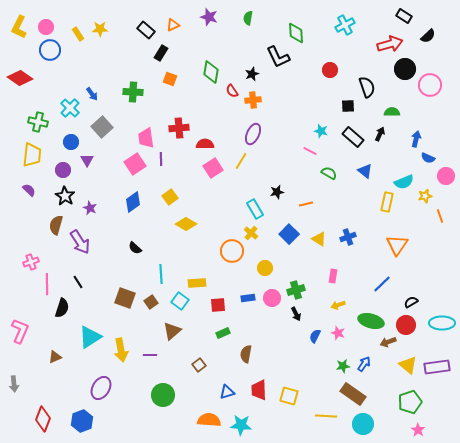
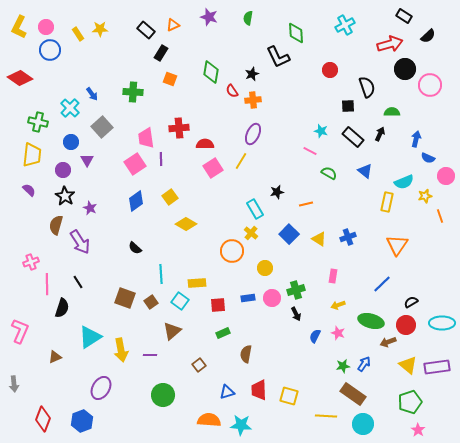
blue diamond at (133, 202): moved 3 px right, 1 px up
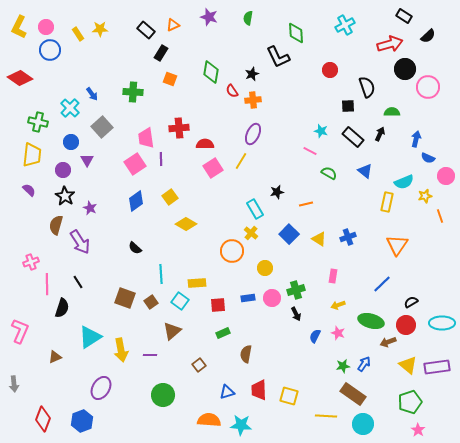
pink circle at (430, 85): moved 2 px left, 2 px down
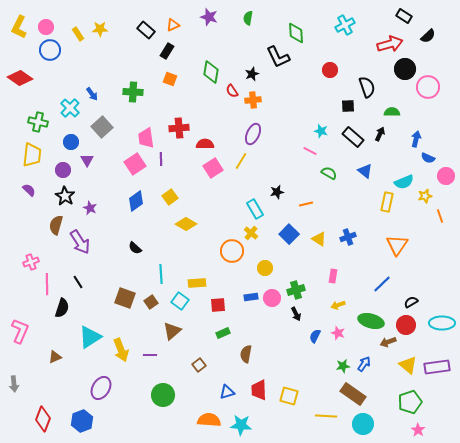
black rectangle at (161, 53): moved 6 px right, 2 px up
blue rectangle at (248, 298): moved 3 px right, 1 px up
yellow arrow at (121, 350): rotated 10 degrees counterclockwise
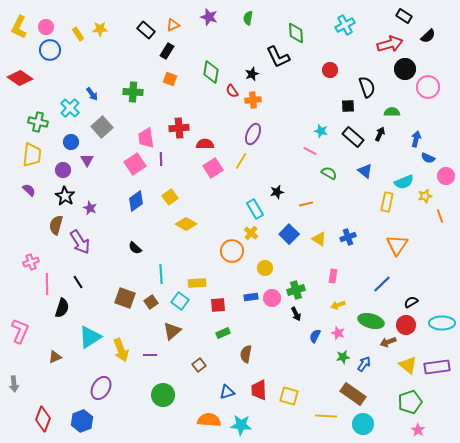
green star at (343, 366): moved 9 px up
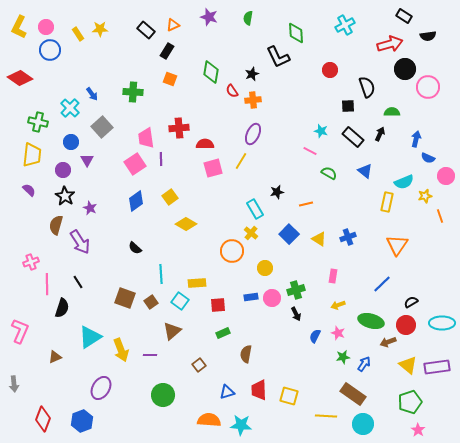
black semicircle at (428, 36): rotated 35 degrees clockwise
pink square at (213, 168): rotated 18 degrees clockwise
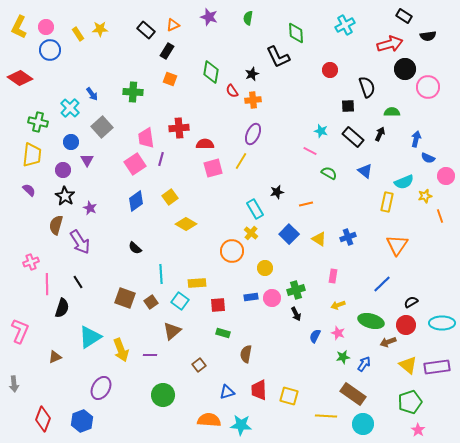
purple line at (161, 159): rotated 16 degrees clockwise
green rectangle at (223, 333): rotated 40 degrees clockwise
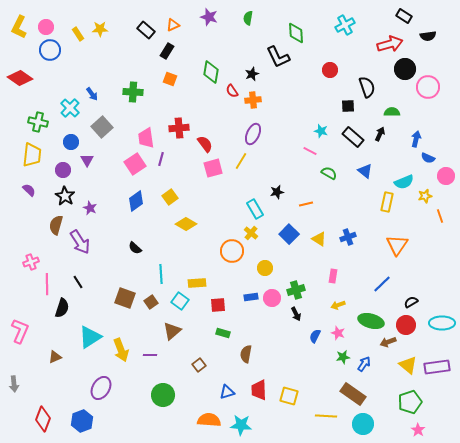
red semicircle at (205, 144): rotated 54 degrees clockwise
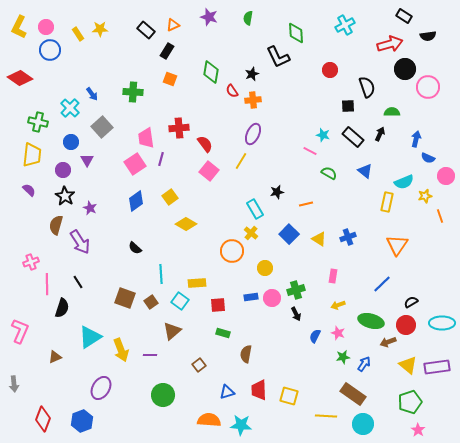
cyan star at (321, 131): moved 2 px right, 4 px down
pink square at (213, 168): moved 4 px left, 3 px down; rotated 36 degrees counterclockwise
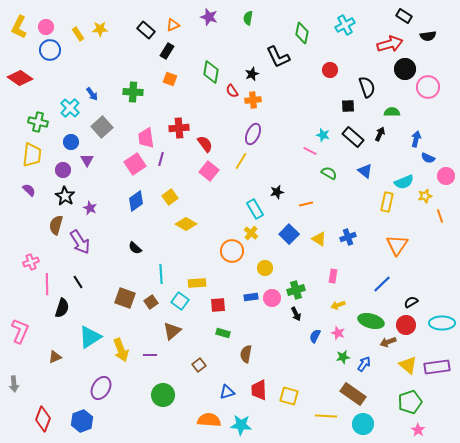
green diamond at (296, 33): moved 6 px right; rotated 15 degrees clockwise
